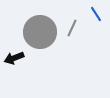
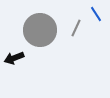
gray line: moved 4 px right
gray circle: moved 2 px up
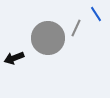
gray circle: moved 8 px right, 8 px down
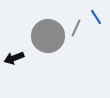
blue line: moved 3 px down
gray circle: moved 2 px up
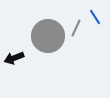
blue line: moved 1 px left
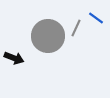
blue line: moved 1 px right, 1 px down; rotated 21 degrees counterclockwise
black arrow: rotated 138 degrees counterclockwise
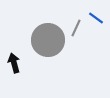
gray circle: moved 4 px down
black arrow: moved 5 px down; rotated 126 degrees counterclockwise
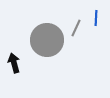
blue line: rotated 56 degrees clockwise
gray circle: moved 1 px left
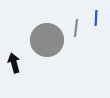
gray line: rotated 18 degrees counterclockwise
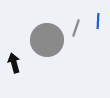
blue line: moved 2 px right, 3 px down
gray line: rotated 12 degrees clockwise
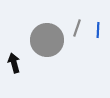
blue line: moved 9 px down
gray line: moved 1 px right
